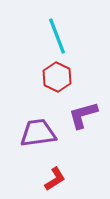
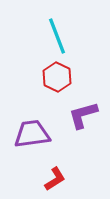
purple trapezoid: moved 6 px left, 1 px down
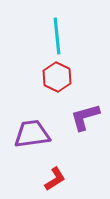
cyan line: rotated 15 degrees clockwise
purple L-shape: moved 2 px right, 2 px down
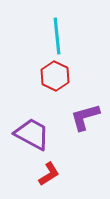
red hexagon: moved 2 px left, 1 px up
purple trapezoid: rotated 36 degrees clockwise
red L-shape: moved 6 px left, 5 px up
